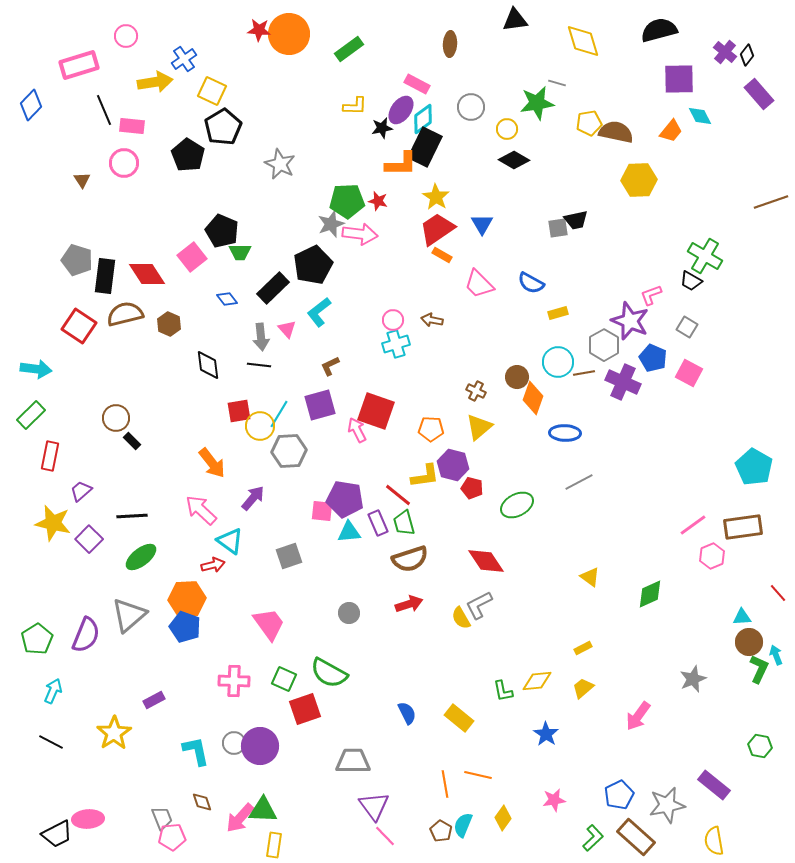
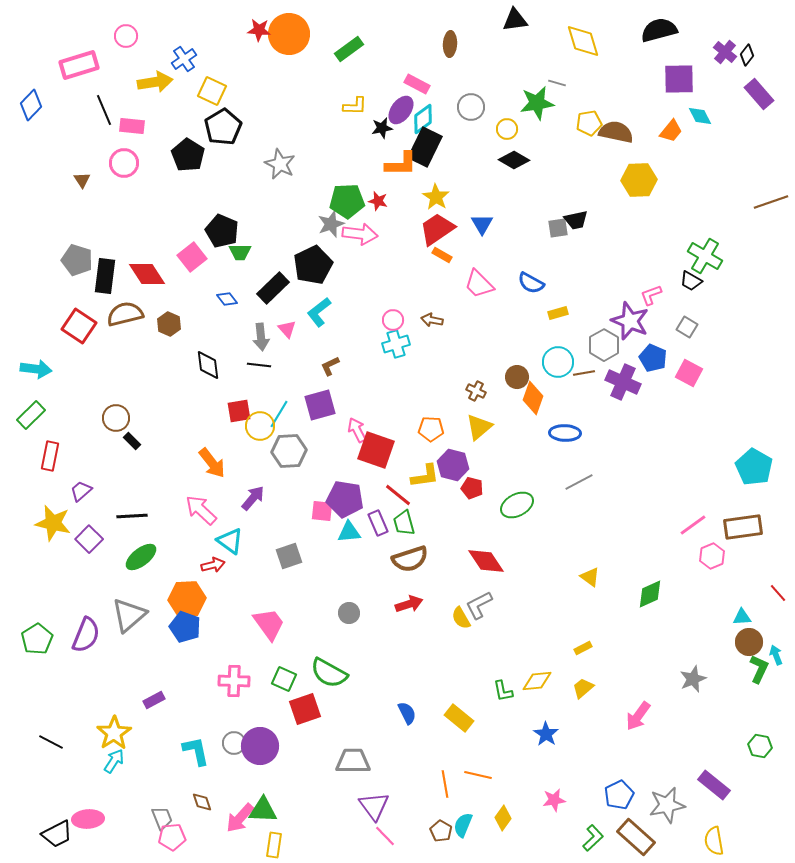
red square at (376, 411): moved 39 px down
cyan arrow at (53, 691): moved 61 px right, 70 px down; rotated 10 degrees clockwise
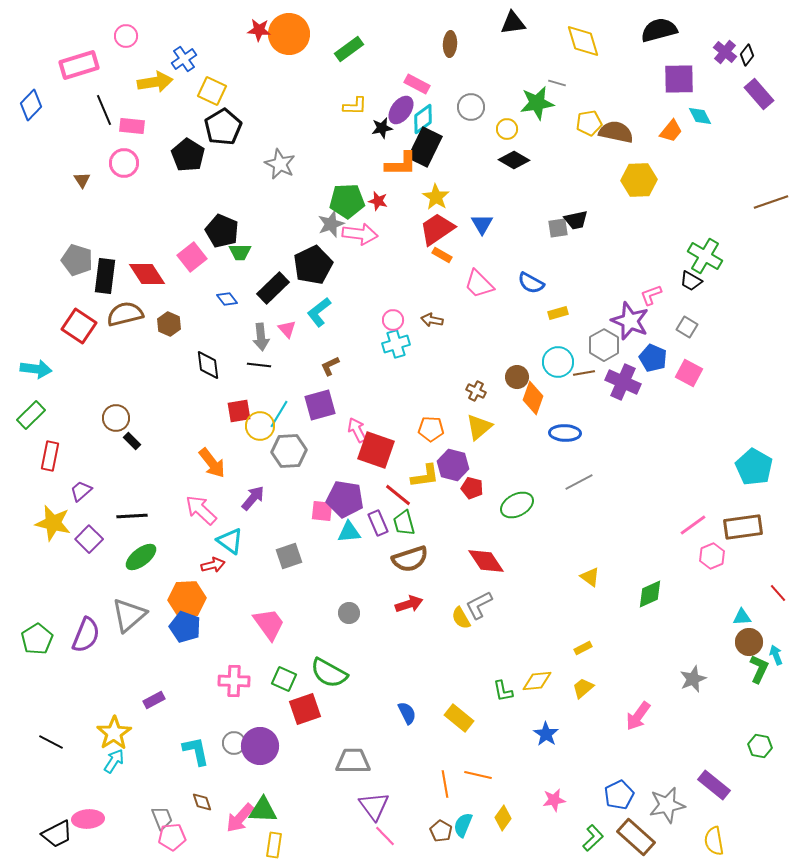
black triangle at (515, 20): moved 2 px left, 3 px down
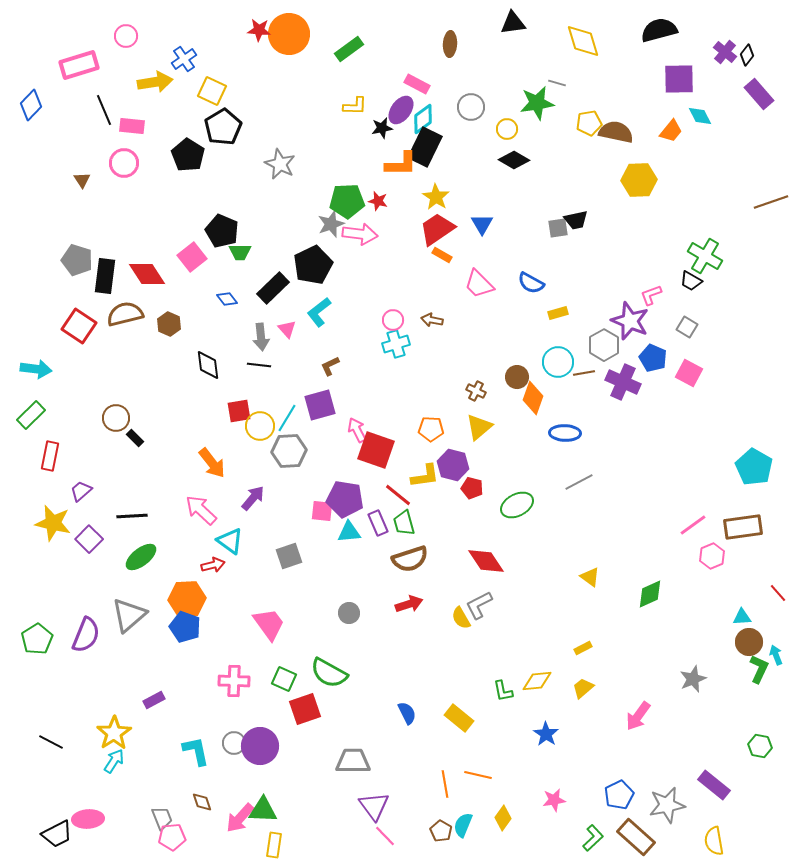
cyan line at (279, 414): moved 8 px right, 4 px down
black rectangle at (132, 441): moved 3 px right, 3 px up
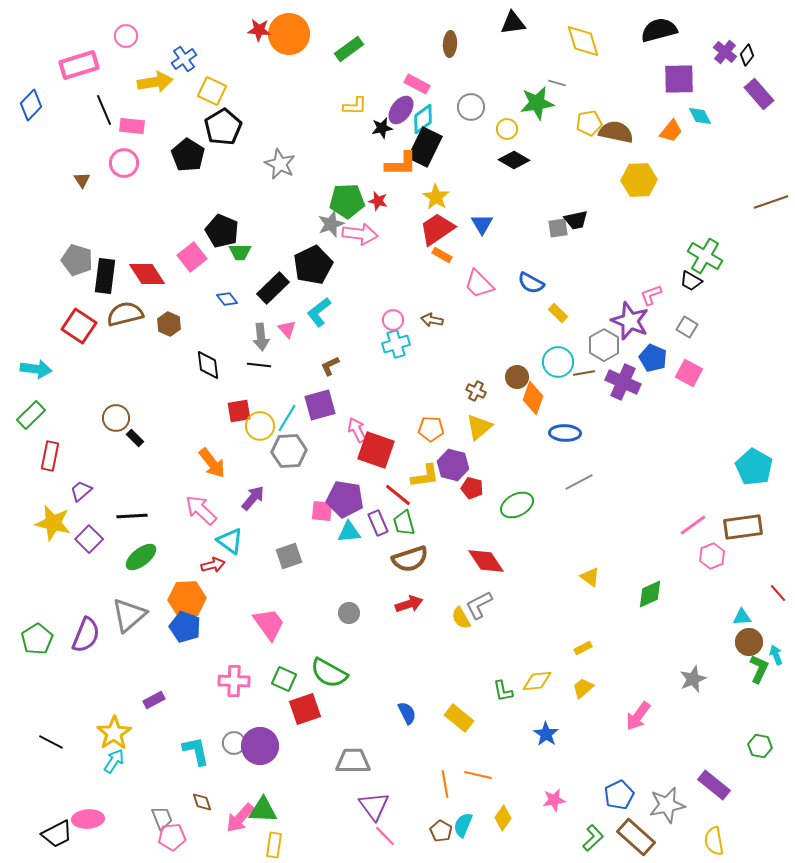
yellow rectangle at (558, 313): rotated 60 degrees clockwise
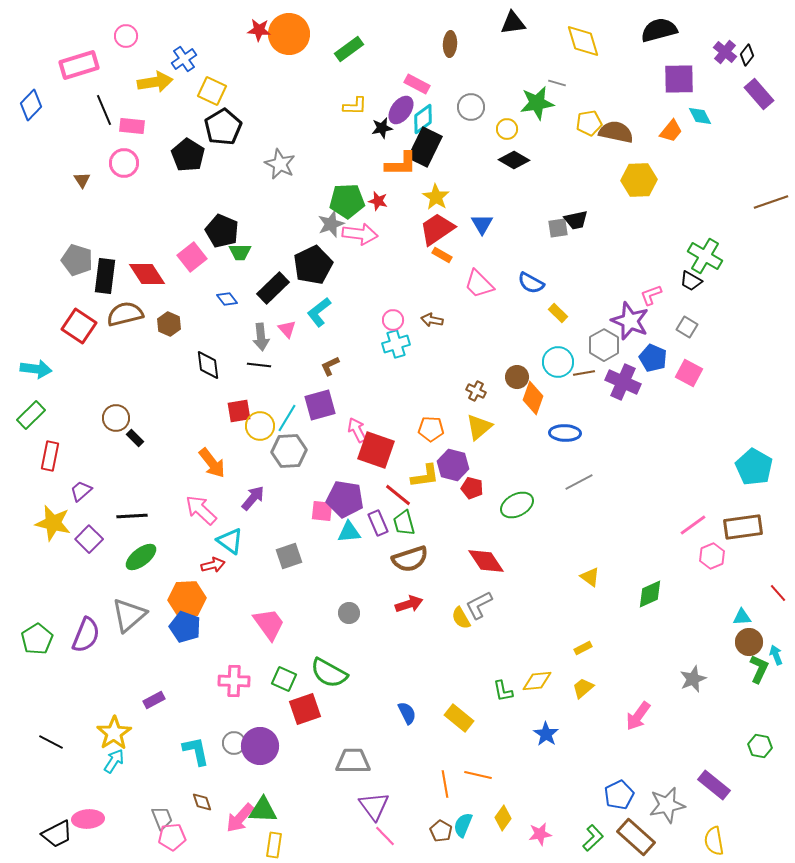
pink star at (554, 800): moved 14 px left, 34 px down
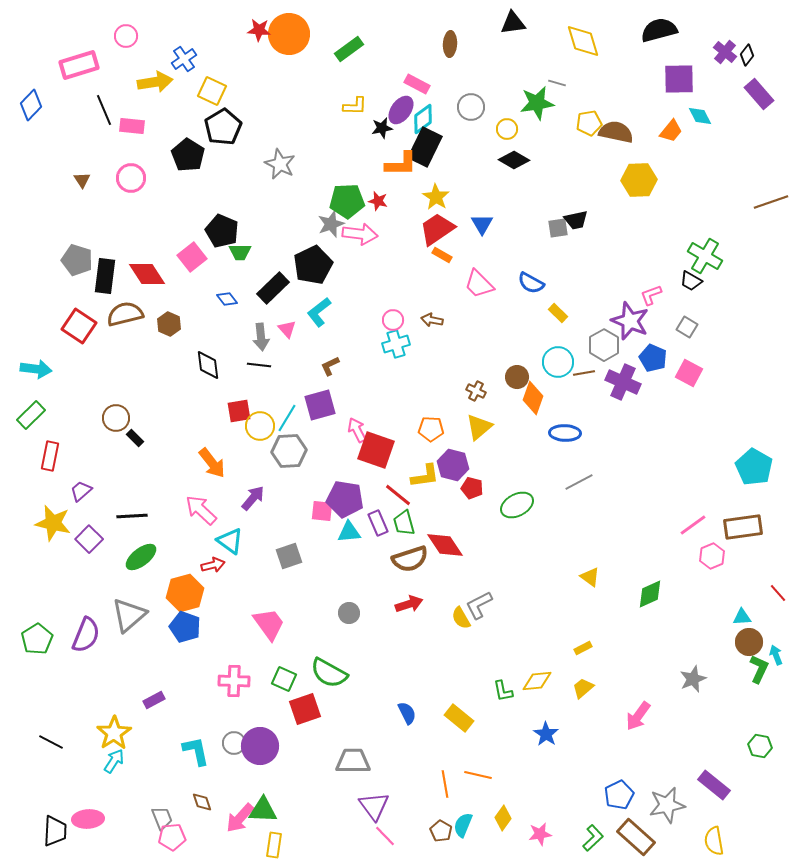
pink circle at (124, 163): moved 7 px right, 15 px down
red diamond at (486, 561): moved 41 px left, 16 px up
orange hexagon at (187, 599): moved 2 px left, 6 px up; rotated 12 degrees counterclockwise
black trapezoid at (57, 834): moved 2 px left, 3 px up; rotated 60 degrees counterclockwise
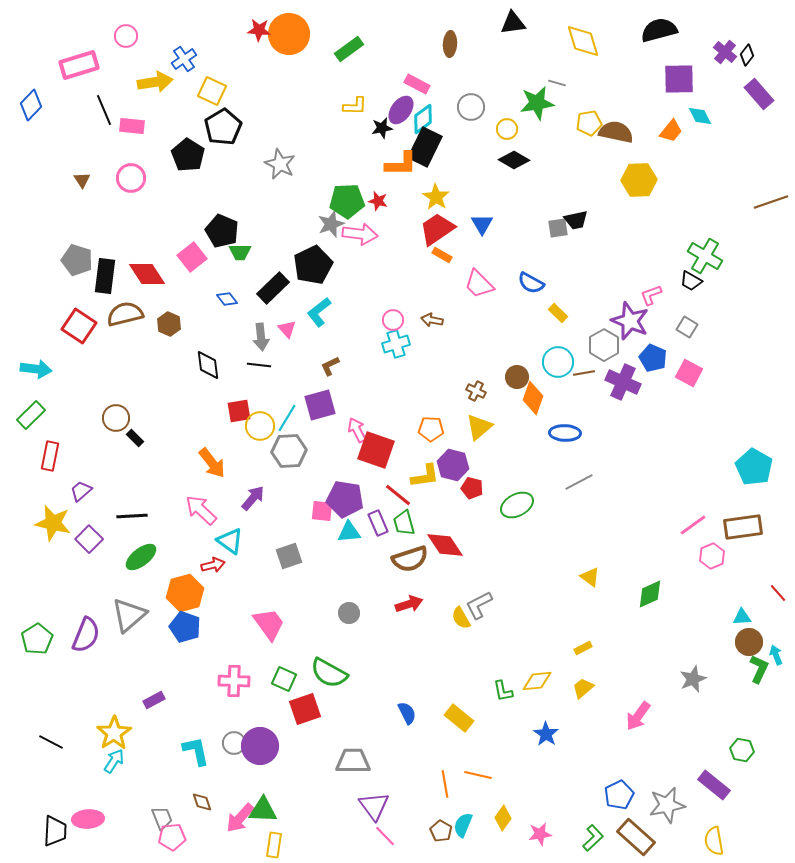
green hexagon at (760, 746): moved 18 px left, 4 px down
